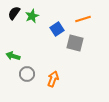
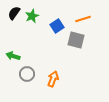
blue square: moved 3 px up
gray square: moved 1 px right, 3 px up
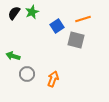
green star: moved 4 px up
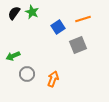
green star: rotated 24 degrees counterclockwise
blue square: moved 1 px right, 1 px down
gray square: moved 2 px right, 5 px down; rotated 36 degrees counterclockwise
green arrow: rotated 40 degrees counterclockwise
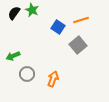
green star: moved 2 px up
orange line: moved 2 px left, 1 px down
blue square: rotated 24 degrees counterclockwise
gray square: rotated 18 degrees counterclockwise
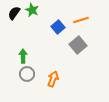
blue square: rotated 16 degrees clockwise
green arrow: moved 10 px right; rotated 112 degrees clockwise
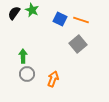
orange line: rotated 35 degrees clockwise
blue square: moved 2 px right, 8 px up; rotated 24 degrees counterclockwise
gray square: moved 1 px up
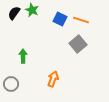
gray circle: moved 16 px left, 10 px down
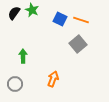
gray circle: moved 4 px right
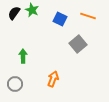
orange line: moved 7 px right, 4 px up
